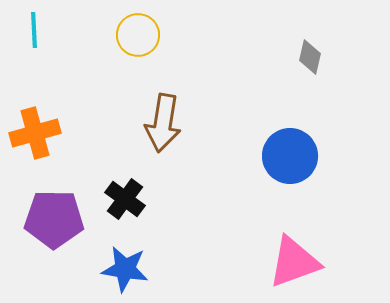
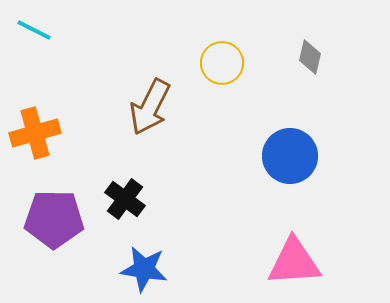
cyan line: rotated 60 degrees counterclockwise
yellow circle: moved 84 px right, 28 px down
brown arrow: moved 13 px left, 16 px up; rotated 18 degrees clockwise
pink triangle: rotated 16 degrees clockwise
blue star: moved 19 px right
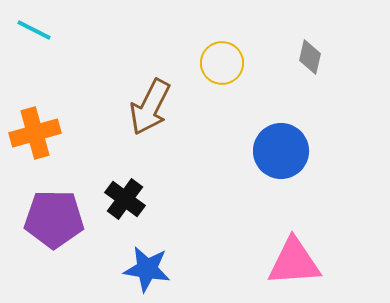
blue circle: moved 9 px left, 5 px up
blue star: moved 3 px right
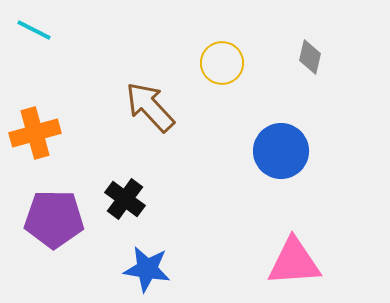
brown arrow: rotated 110 degrees clockwise
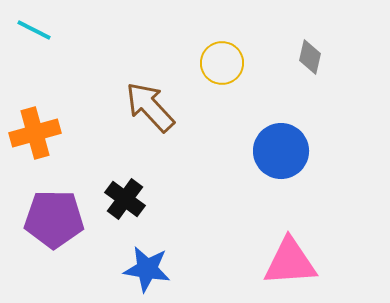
pink triangle: moved 4 px left
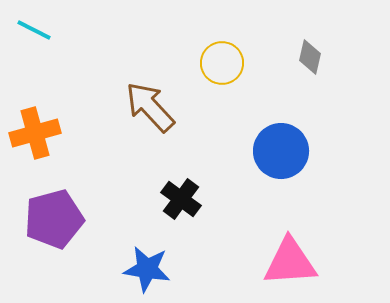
black cross: moved 56 px right
purple pentagon: rotated 16 degrees counterclockwise
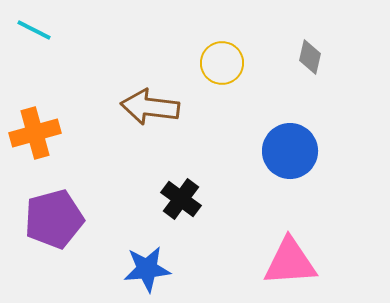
brown arrow: rotated 40 degrees counterclockwise
blue circle: moved 9 px right
blue star: rotated 15 degrees counterclockwise
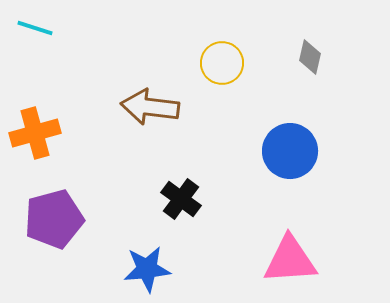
cyan line: moved 1 px right, 2 px up; rotated 9 degrees counterclockwise
pink triangle: moved 2 px up
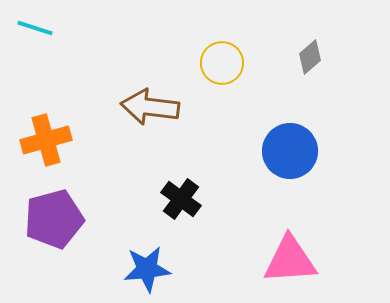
gray diamond: rotated 36 degrees clockwise
orange cross: moved 11 px right, 7 px down
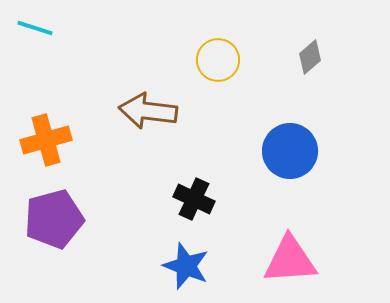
yellow circle: moved 4 px left, 3 px up
brown arrow: moved 2 px left, 4 px down
black cross: moved 13 px right; rotated 12 degrees counterclockwise
blue star: moved 39 px right, 3 px up; rotated 27 degrees clockwise
